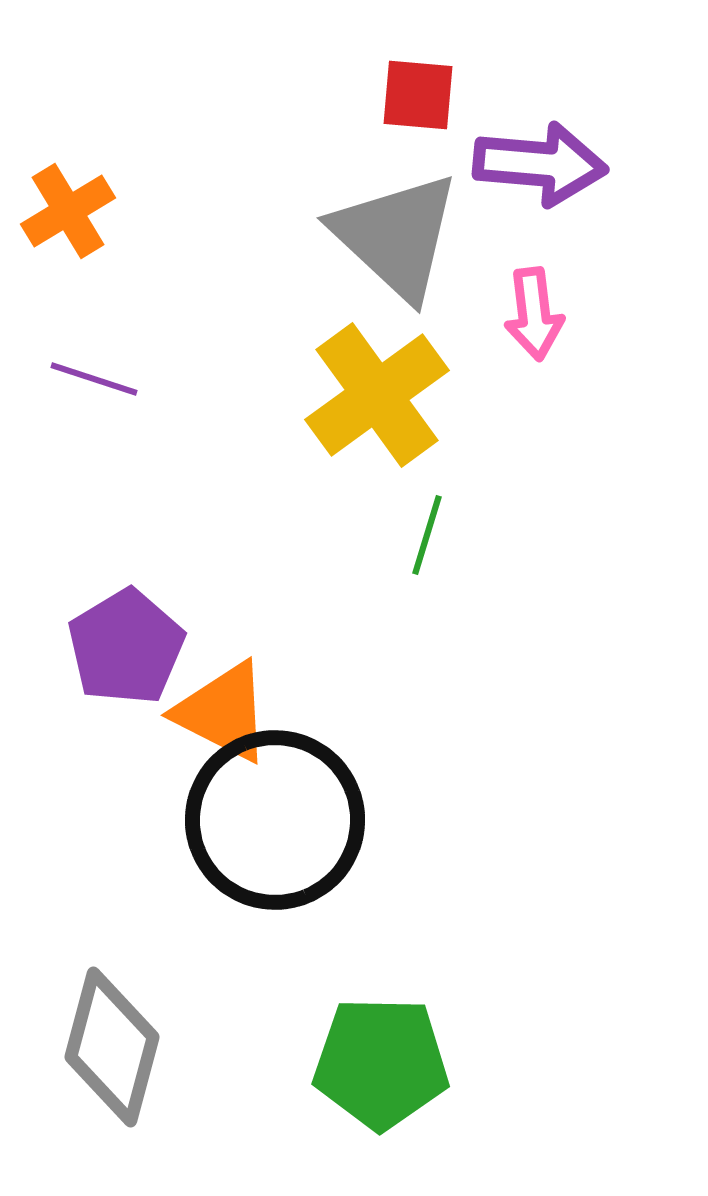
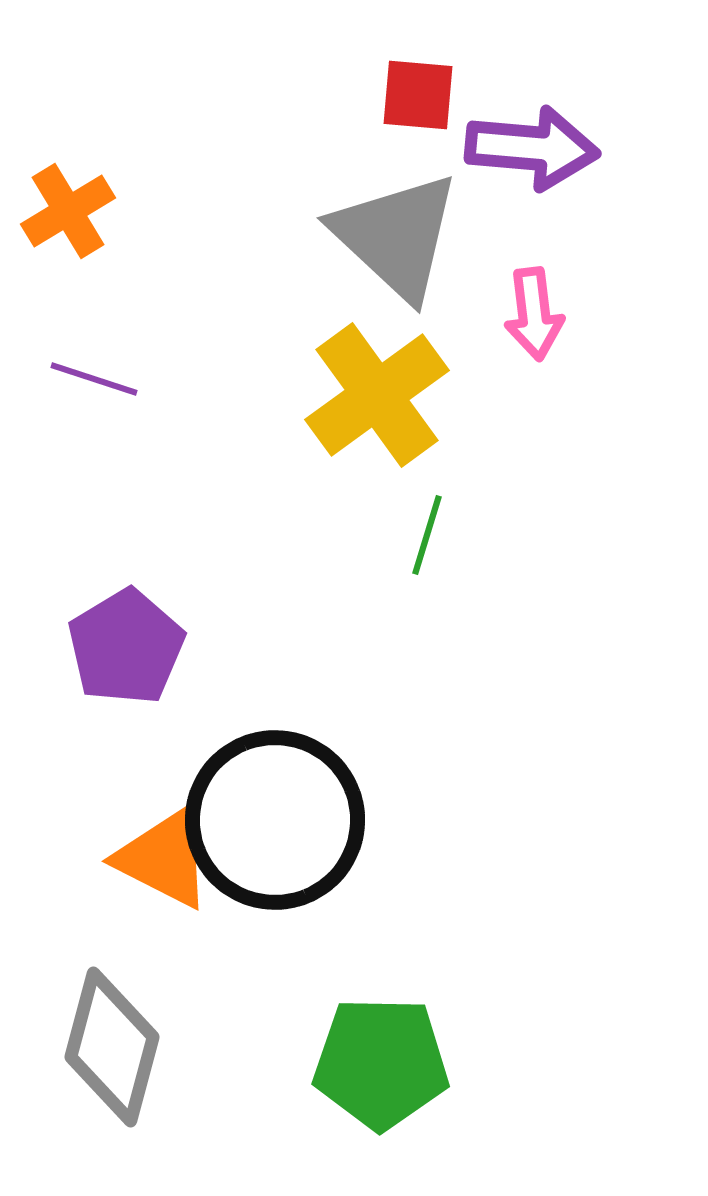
purple arrow: moved 8 px left, 16 px up
orange triangle: moved 59 px left, 146 px down
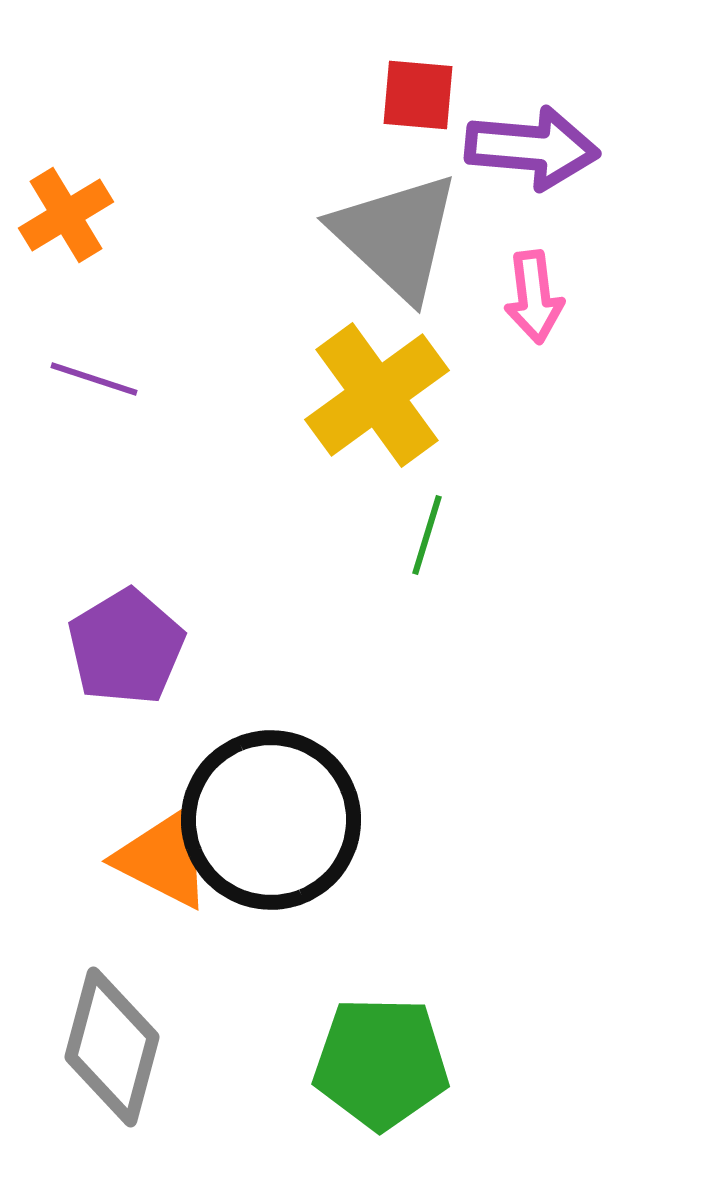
orange cross: moved 2 px left, 4 px down
pink arrow: moved 17 px up
black circle: moved 4 px left
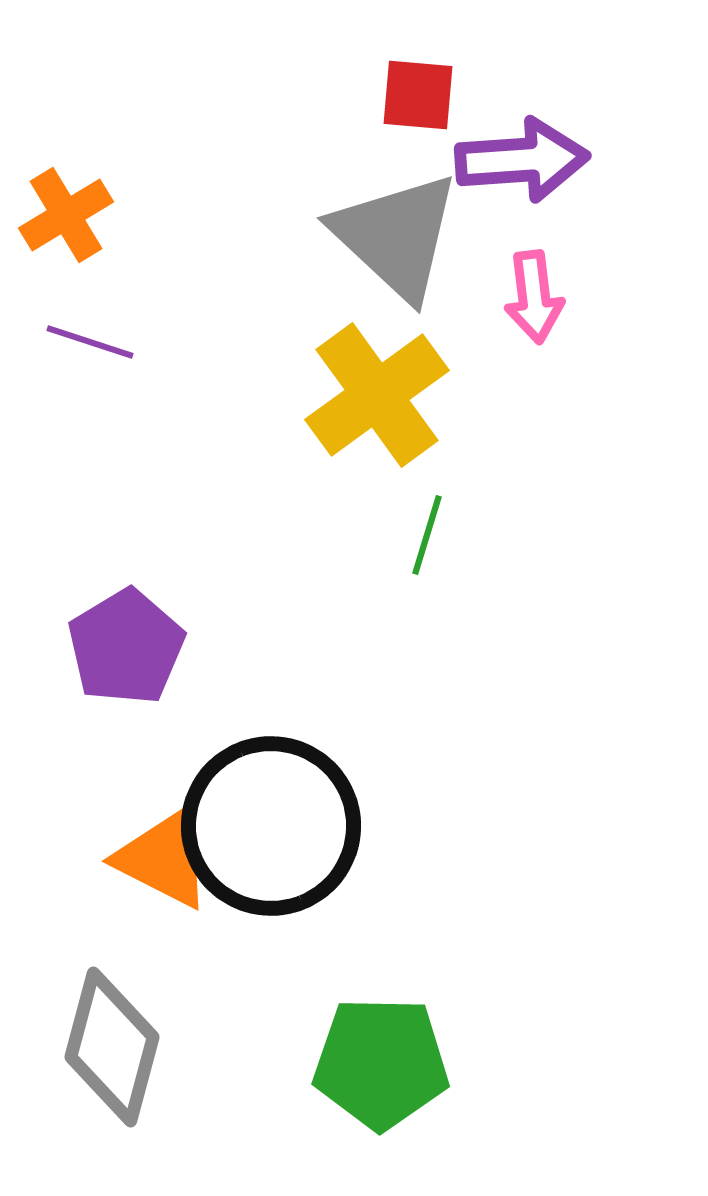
purple arrow: moved 10 px left, 12 px down; rotated 9 degrees counterclockwise
purple line: moved 4 px left, 37 px up
black circle: moved 6 px down
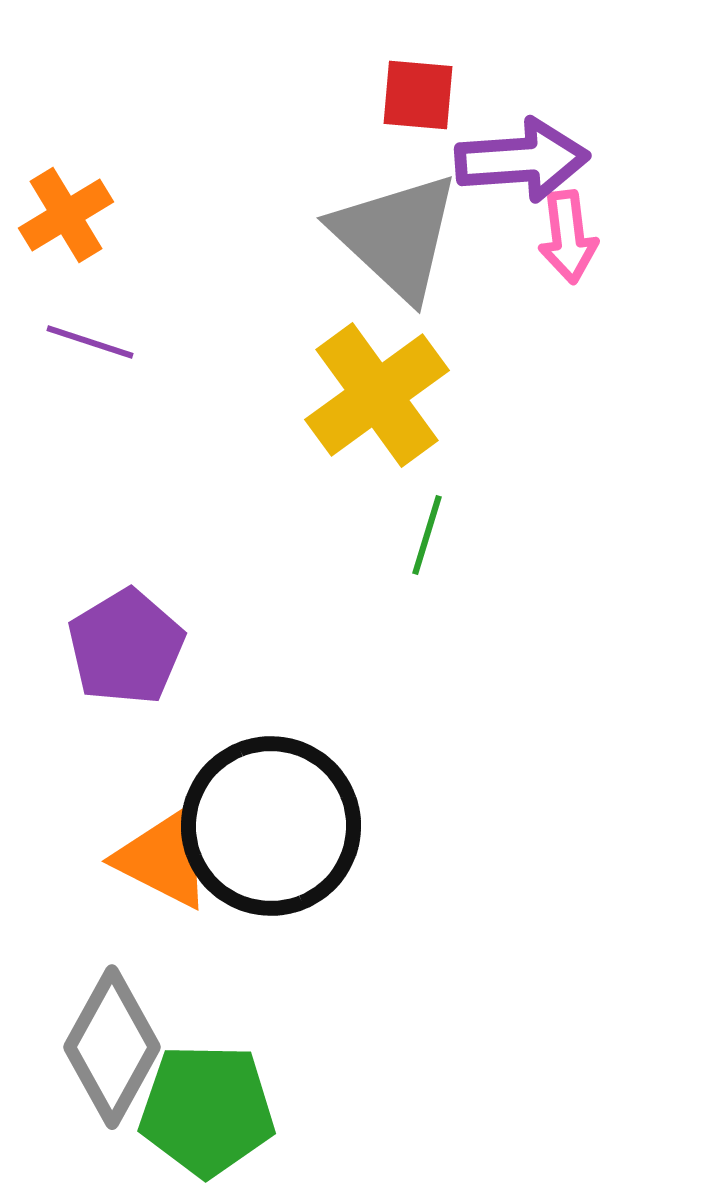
pink arrow: moved 34 px right, 60 px up
gray diamond: rotated 14 degrees clockwise
green pentagon: moved 174 px left, 47 px down
